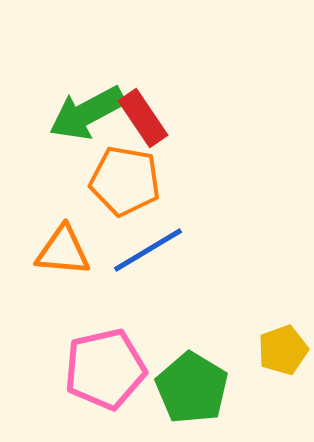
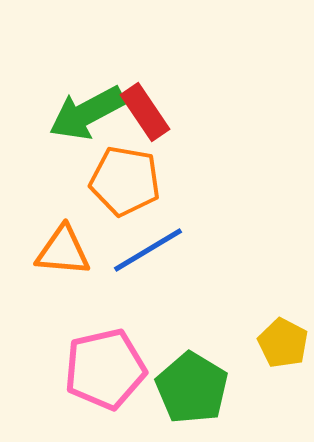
red rectangle: moved 2 px right, 6 px up
yellow pentagon: moved 7 px up; rotated 24 degrees counterclockwise
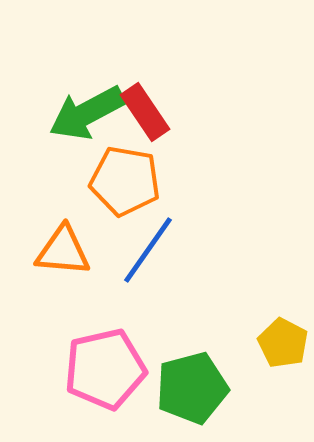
blue line: rotated 24 degrees counterclockwise
green pentagon: rotated 26 degrees clockwise
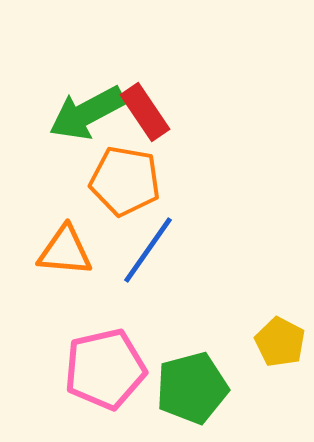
orange triangle: moved 2 px right
yellow pentagon: moved 3 px left, 1 px up
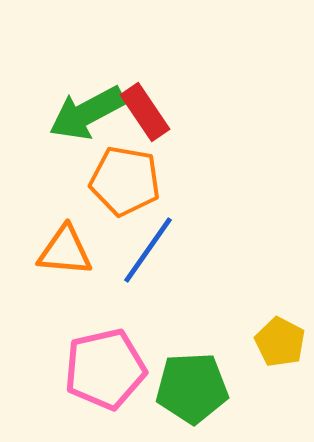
green pentagon: rotated 12 degrees clockwise
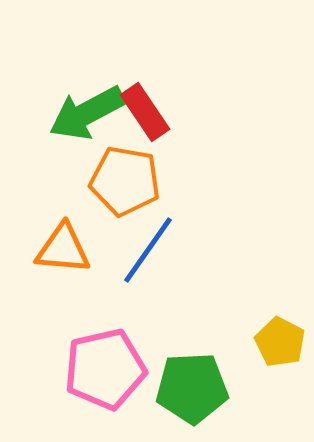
orange triangle: moved 2 px left, 2 px up
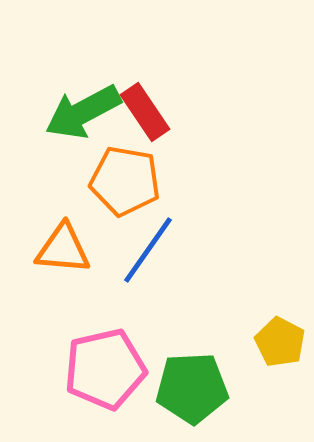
green arrow: moved 4 px left, 1 px up
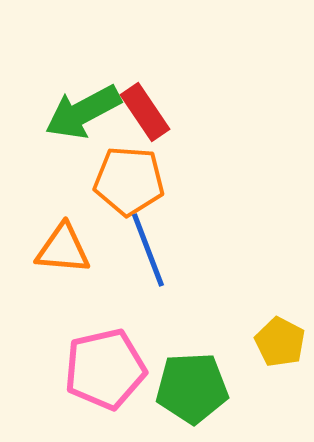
orange pentagon: moved 4 px right; rotated 6 degrees counterclockwise
blue line: rotated 56 degrees counterclockwise
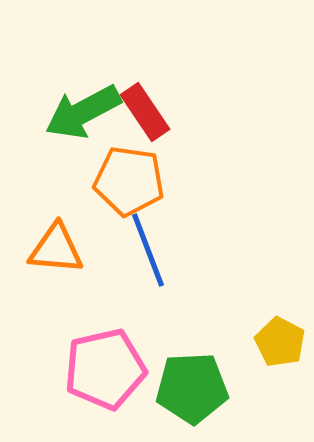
orange pentagon: rotated 4 degrees clockwise
orange triangle: moved 7 px left
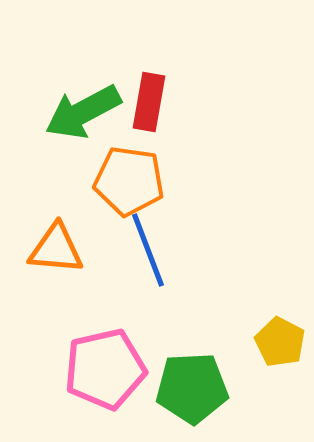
red rectangle: moved 4 px right, 10 px up; rotated 44 degrees clockwise
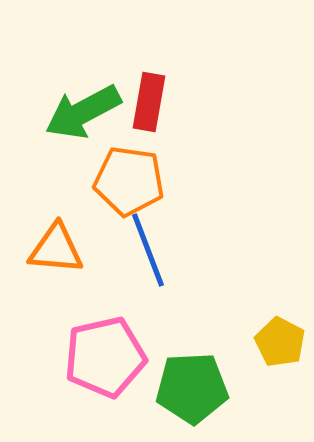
pink pentagon: moved 12 px up
